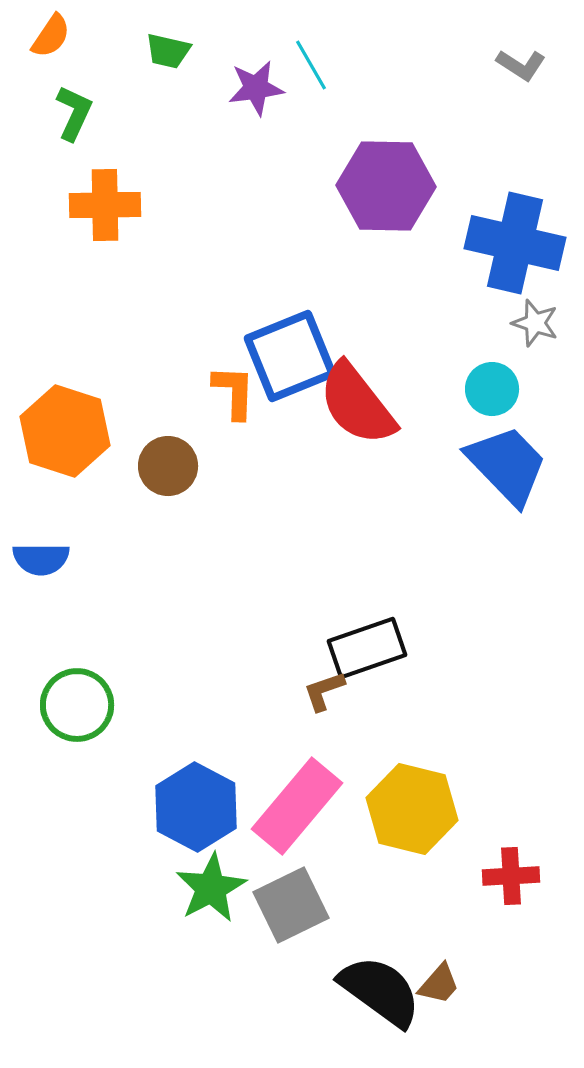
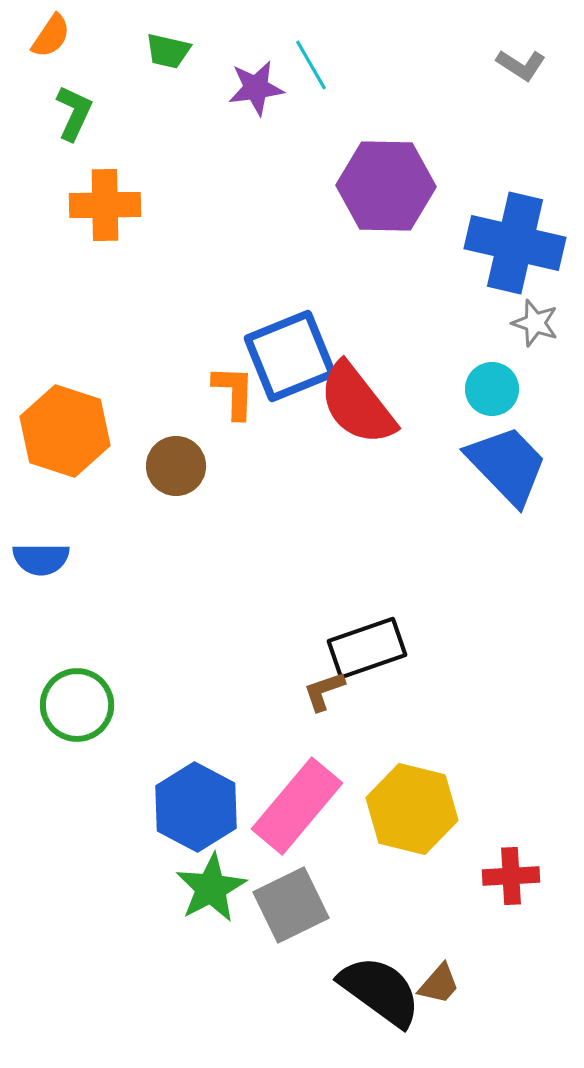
brown circle: moved 8 px right
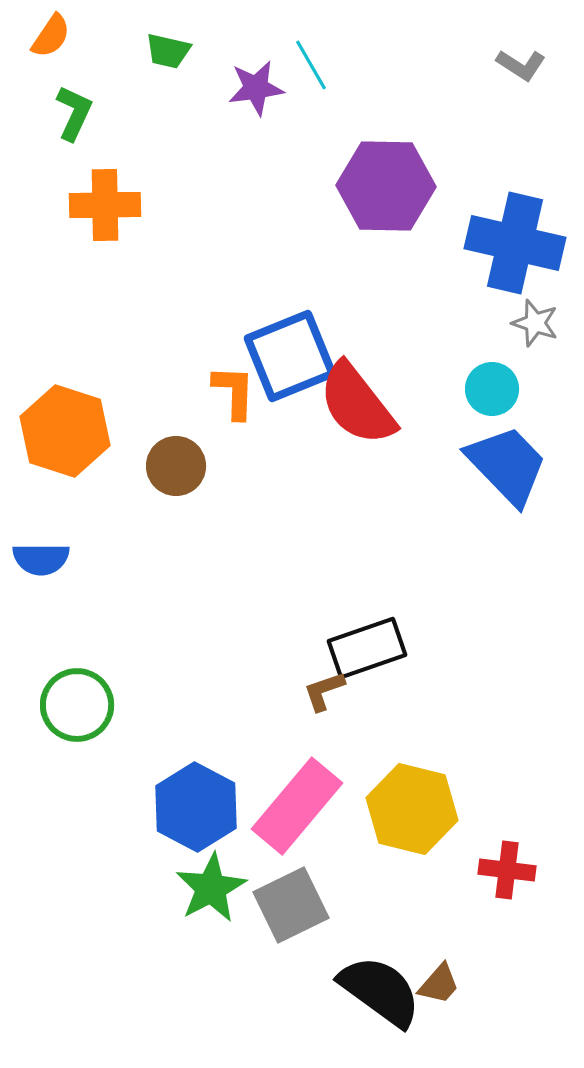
red cross: moved 4 px left, 6 px up; rotated 10 degrees clockwise
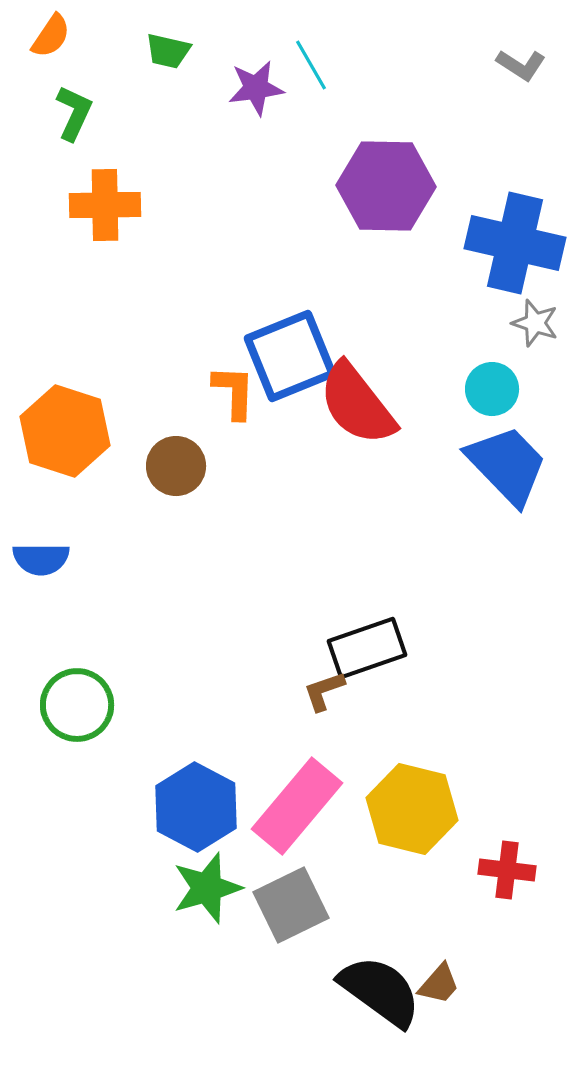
green star: moved 4 px left; rotated 12 degrees clockwise
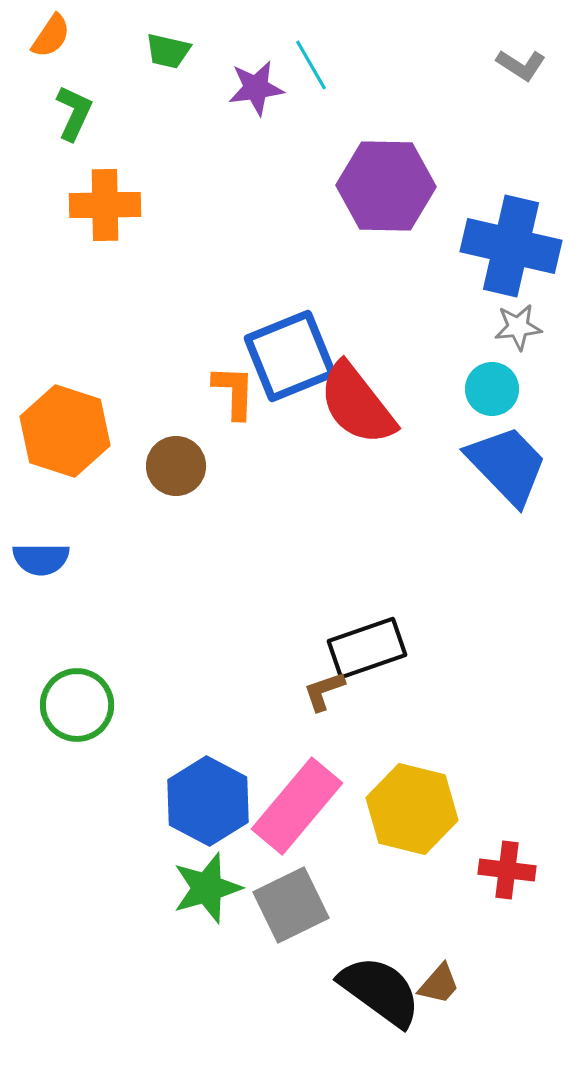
blue cross: moved 4 px left, 3 px down
gray star: moved 17 px left, 4 px down; rotated 24 degrees counterclockwise
blue hexagon: moved 12 px right, 6 px up
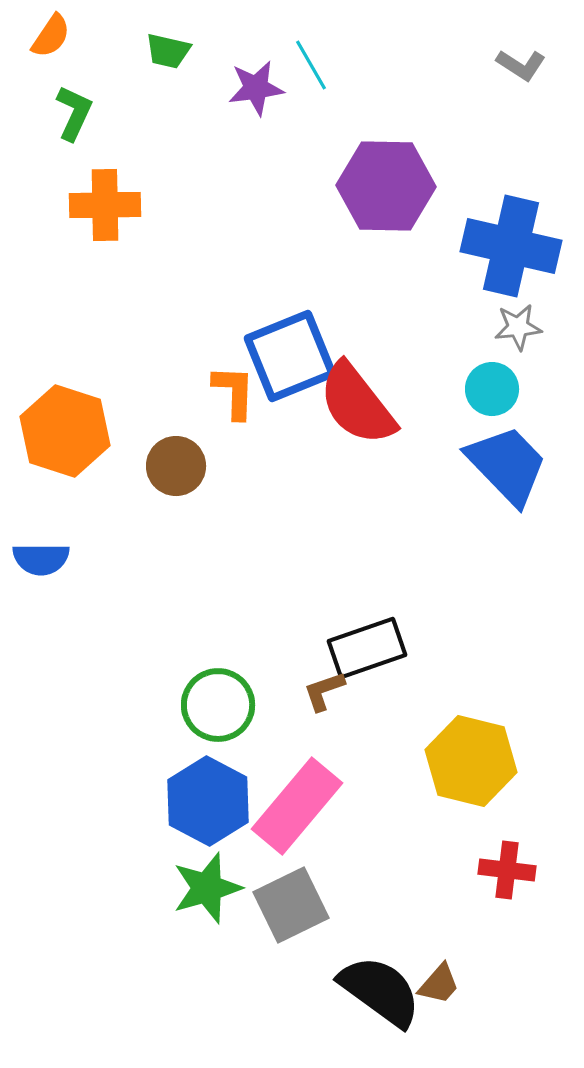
green circle: moved 141 px right
yellow hexagon: moved 59 px right, 48 px up
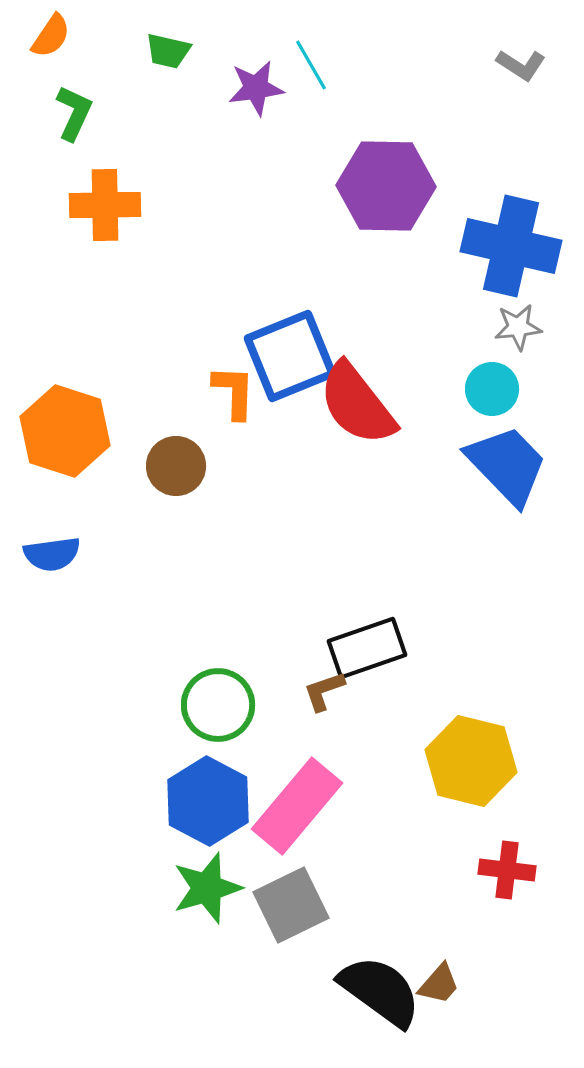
blue semicircle: moved 11 px right, 5 px up; rotated 8 degrees counterclockwise
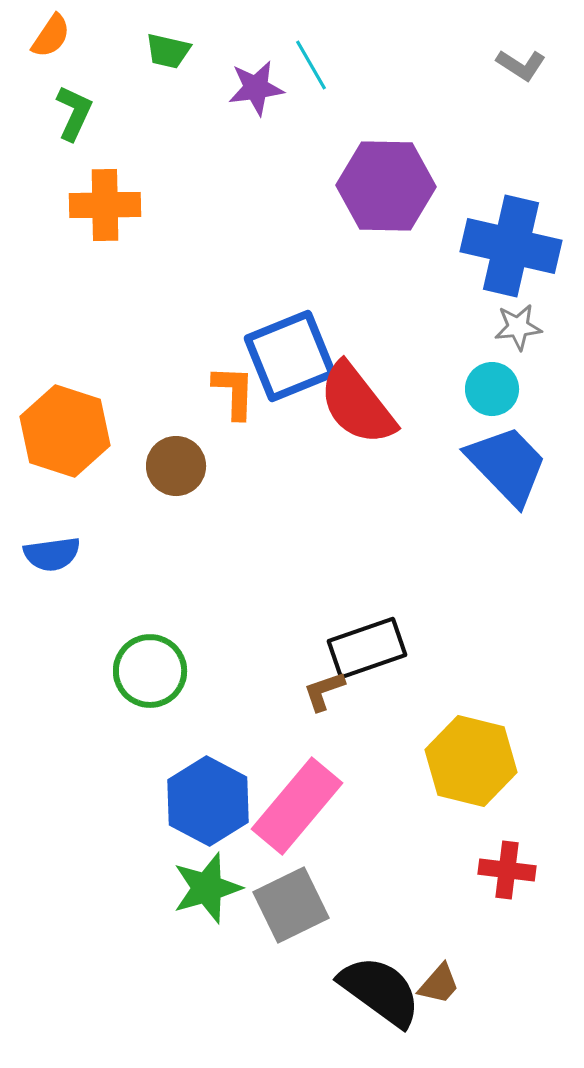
green circle: moved 68 px left, 34 px up
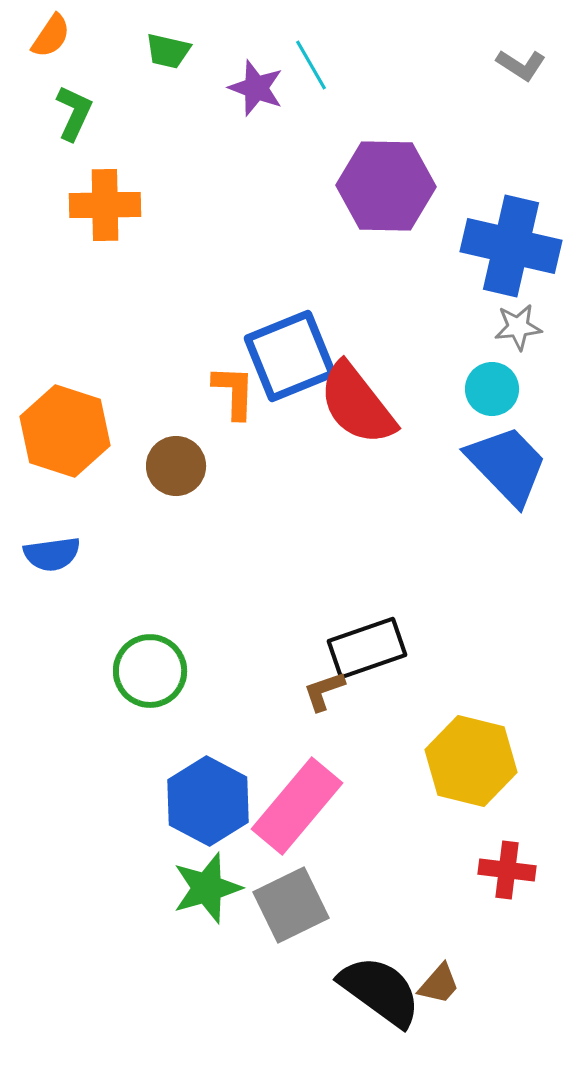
purple star: rotated 28 degrees clockwise
